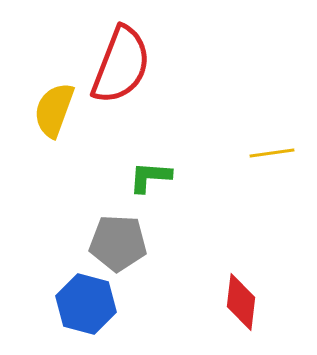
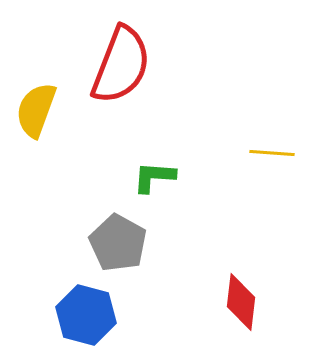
yellow semicircle: moved 18 px left
yellow line: rotated 12 degrees clockwise
green L-shape: moved 4 px right
gray pentagon: rotated 26 degrees clockwise
blue hexagon: moved 11 px down
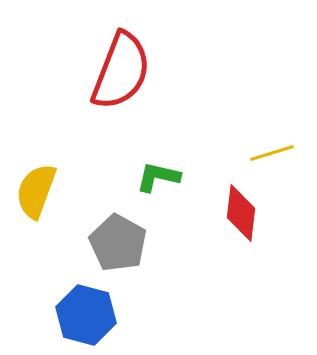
red semicircle: moved 6 px down
yellow semicircle: moved 81 px down
yellow line: rotated 21 degrees counterclockwise
green L-shape: moved 4 px right; rotated 9 degrees clockwise
red diamond: moved 89 px up
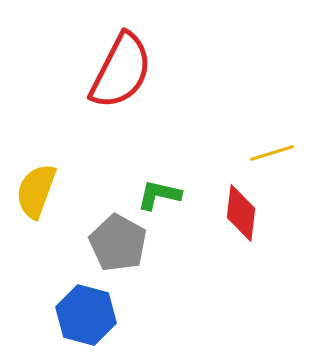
red semicircle: rotated 6 degrees clockwise
green L-shape: moved 1 px right, 18 px down
